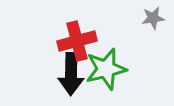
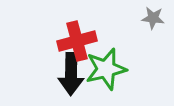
gray star: rotated 15 degrees clockwise
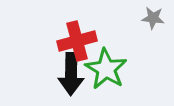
green star: rotated 27 degrees counterclockwise
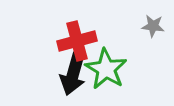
gray star: moved 8 px down
black arrow: moved 2 px right; rotated 15 degrees clockwise
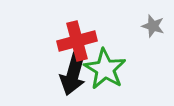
gray star: rotated 10 degrees clockwise
green star: moved 1 px left
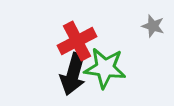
red cross: rotated 12 degrees counterclockwise
green star: moved 1 px up; rotated 24 degrees counterclockwise
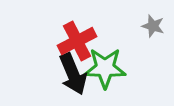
green star: rotated 6 degrees counterclockwise
black arrow: rotated 39 degrees counterclockwise
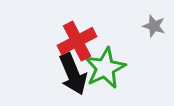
gray star: moved 1 px right
green star: rotated 27 degrees counterclockwise
